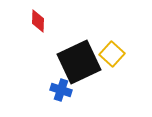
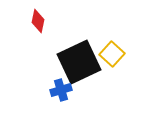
red diamond: rotated 10 degrees clockwise
blue cross: rotated 35 degrees counterclockwise
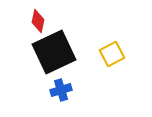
yellow square: rotated 20 degrees clockwise
black square: moved 25 px left, 10 px up
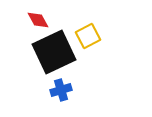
red diamond: moved 1 px up; rotated 40 degrees counterclockwise
yellow square: moved 24 px left, 18 px up
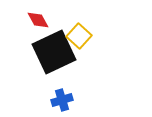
yellow square: moved 9 px left; rotated 20 degrees counterclockwise
blue cross: moved 1 px right, 10 px down
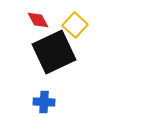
yellow square: moved 4 px left, 11 px up
blue cross: moved 18 px left, 2 px down; rotated 20 degrees clockwise
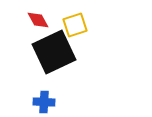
yellow square: rotated 30 degrees clockwise
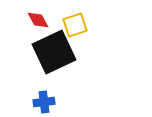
blue cross: rotated 10 degrees counterclockwise
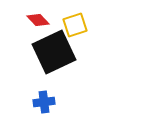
red diamond: rotated 15 degrees counterclockwise
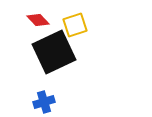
blue cross: rotated 10 degrees counterclockwise
